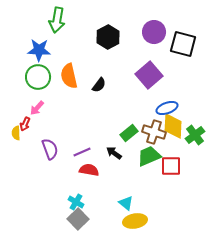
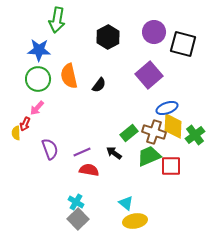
green circle: moved 2 px down
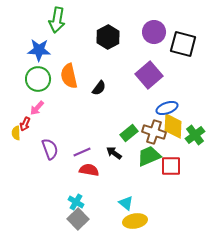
black semicircle: moved 3 px down
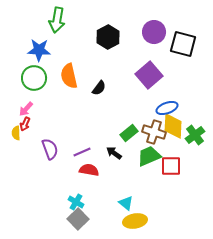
green circle: moved 4 px left, 1 px up
pink arrow: moved 11 px left, 1 px down
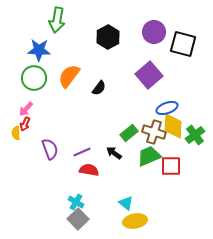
orange semicircle: rotated 50 degrees clockwise
